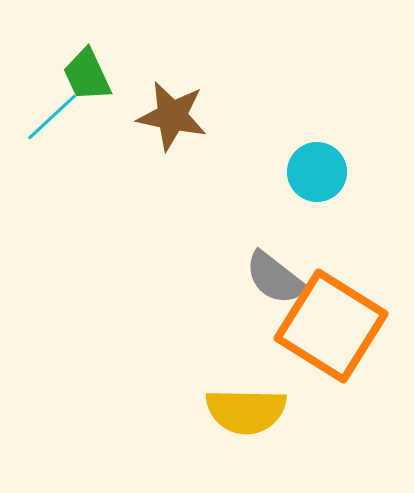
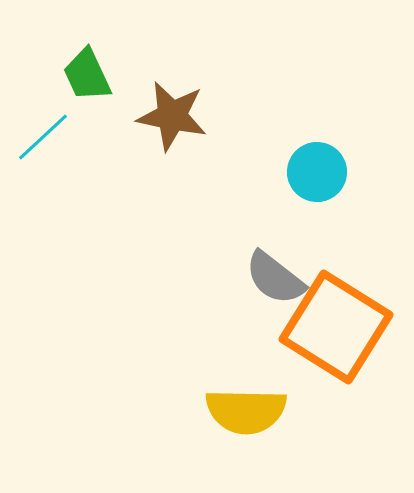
cyan line: moved 9 px left, 20 px down
orange square: moved 5 px right, 1 px down
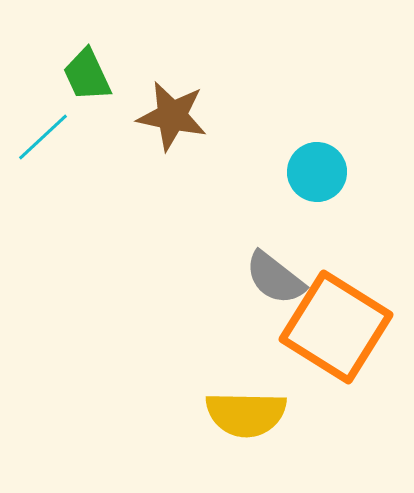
yellow semicircle: moved 3 px down
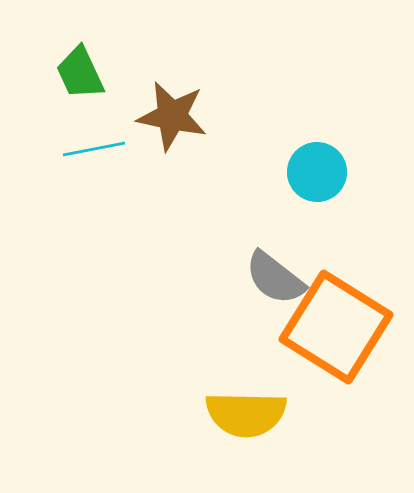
green trapezoid: moved 7 px left, 2 px up
cyan line: moved 51 px right, 12 px down; rotated 32 degrees clockwise
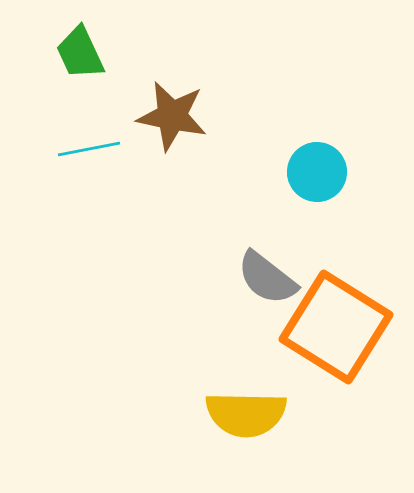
green trapezoid: moved 20 px up
cyan line: moved 5 px left
gray semicircle: moved 8 px left
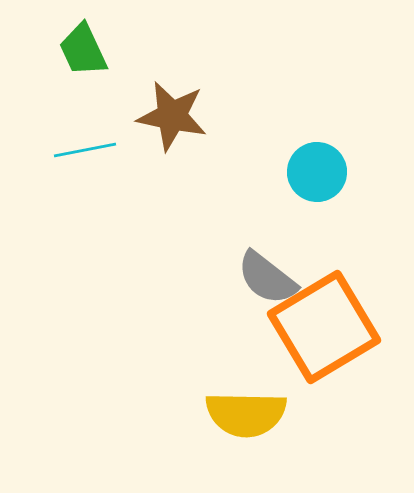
green trapezoid: moved 3 px right, 3 px up
cyan line: moved 4 px left, 1 px down
orange square: moved 12 px left; rotated 27 degrees clockwise
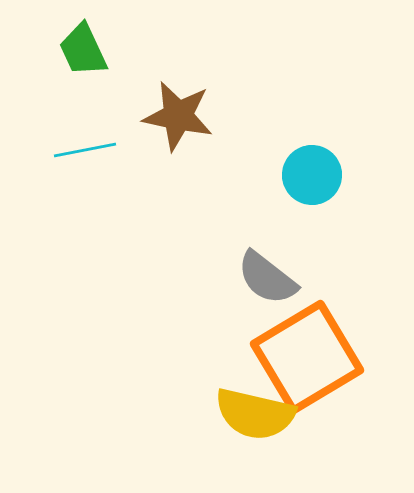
brown star: moved 6 px right
cyan circle: moved 5 px left, 3 px down
orange square: moved 17 px left, 30 px down
yellow semicircle: moved 9 px right; rotated 12 degrees clockwise
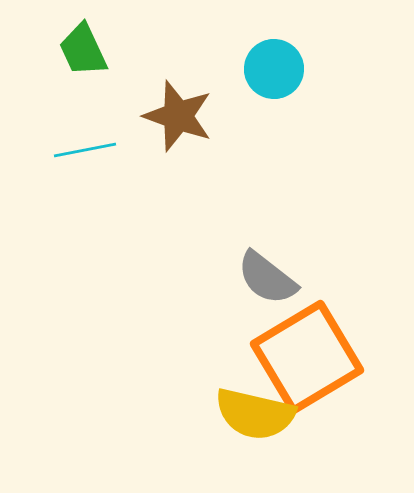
brown star: rotated 8 degrees clockwise
cyan circle: moved 38 px left, 106 px up
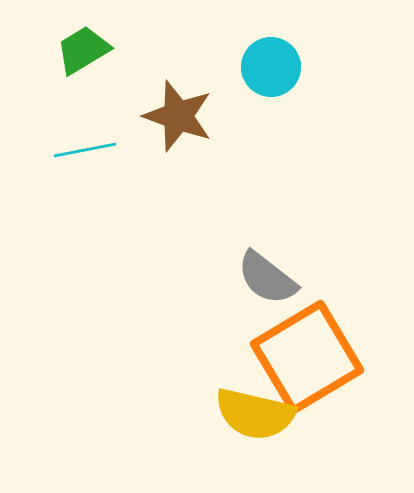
green trapezoid: rotated 84 degrees clockwise
cyan circle: moved 3 px left, 2 px up
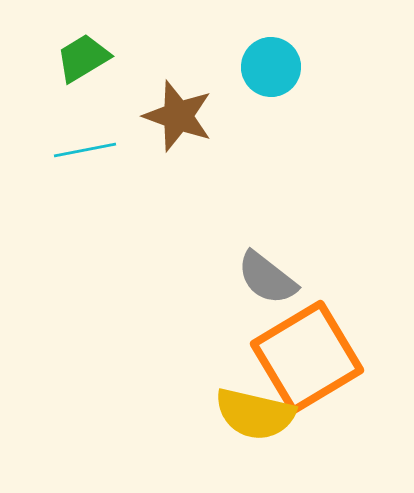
green trapezoid: moved 8 px down
